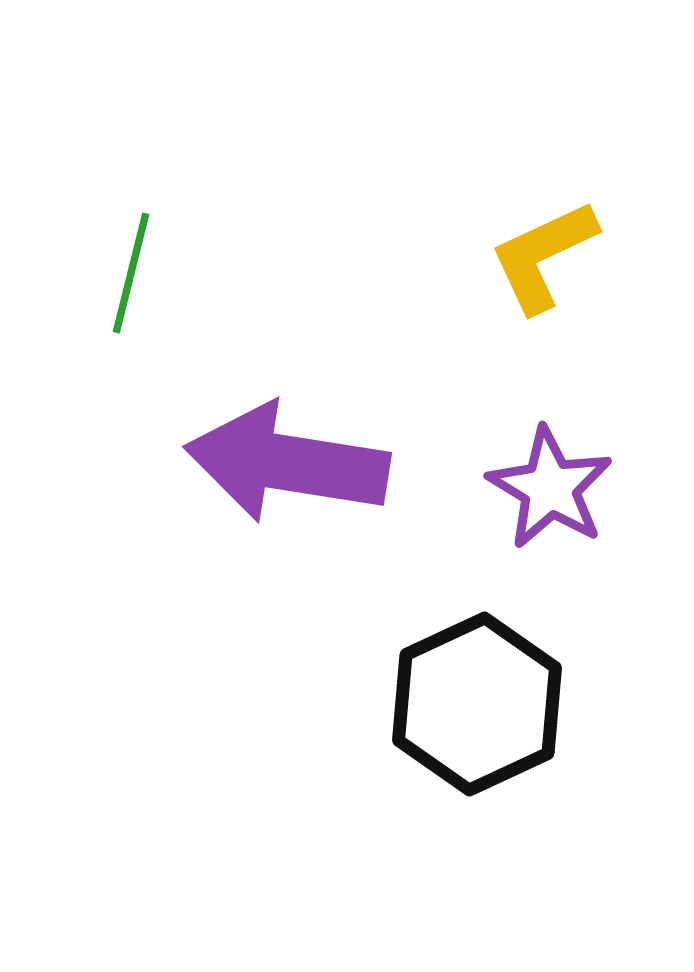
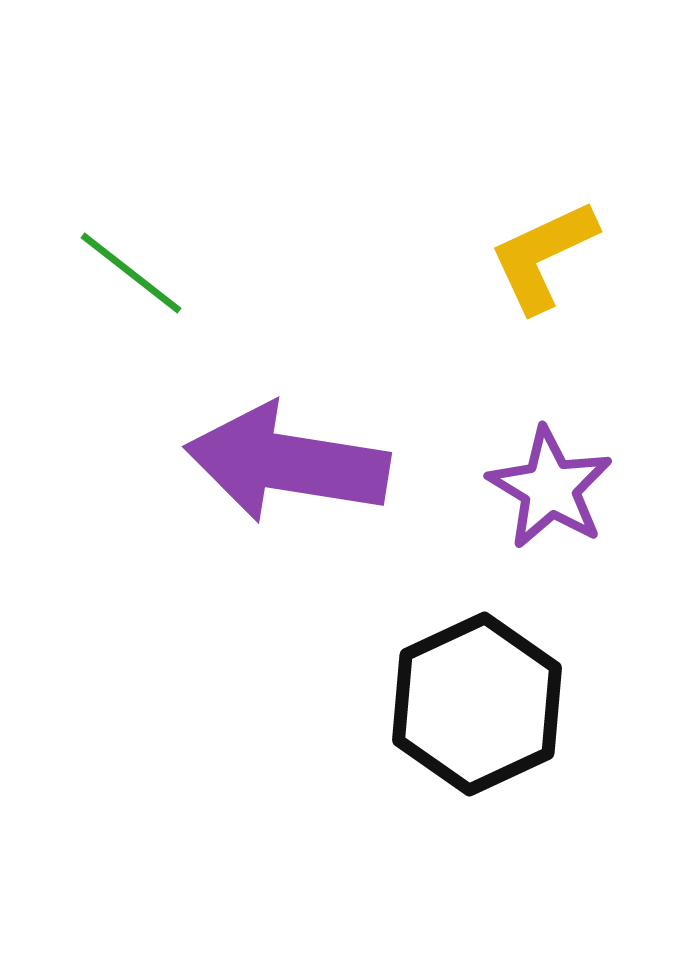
green line: rotated 66 degrees counterclockwise
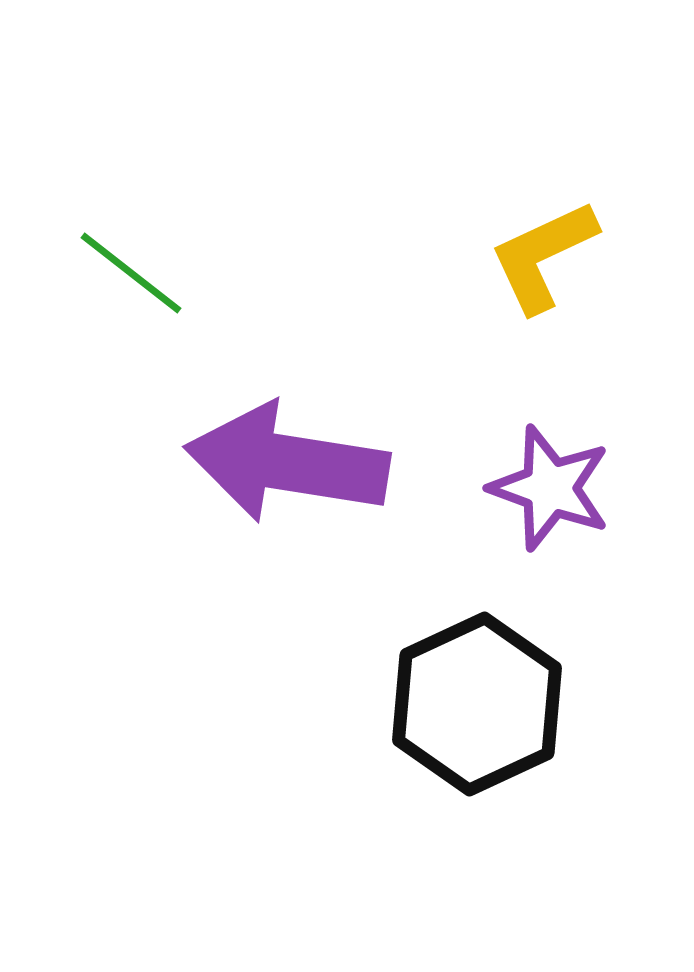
purple star: rotated 11 degrees counterclockwise
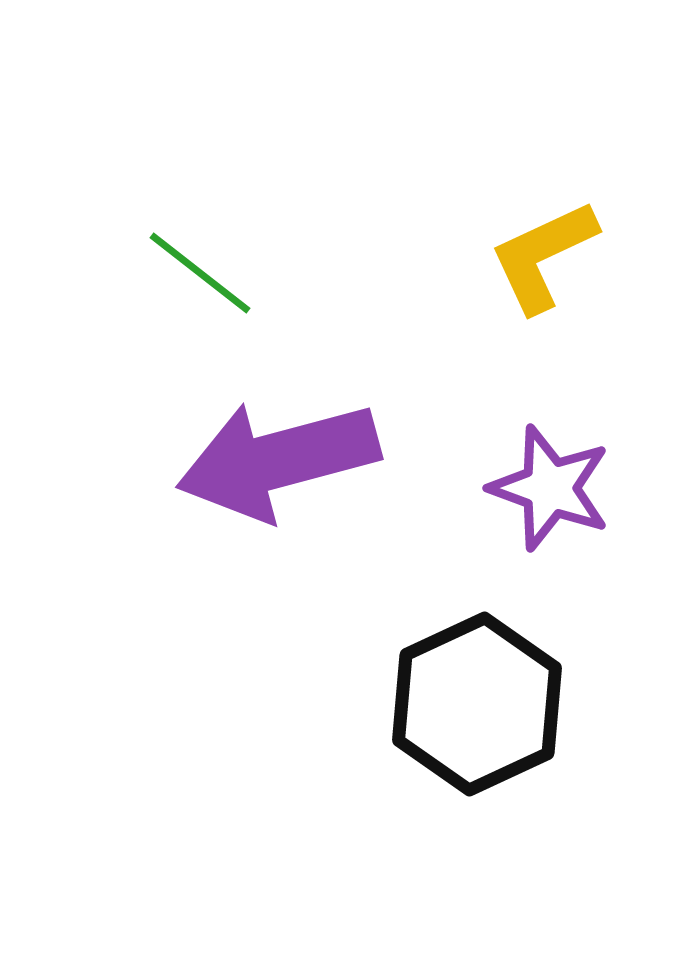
green line: moved 69 px right
purple arrow: moved 9 px left, 3 px up; rotated 24 degrees counterclockwise
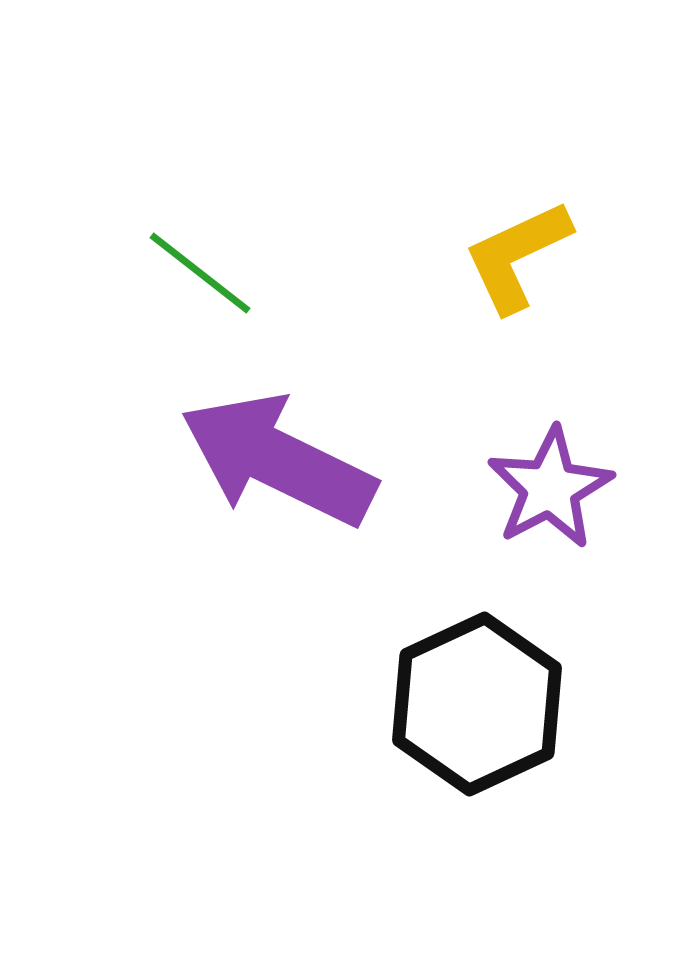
yellow L-shape: moved 26 px left
purple arrow: rotated 41 degrees clockwise
purple star: rotated 24 degrees clockwise
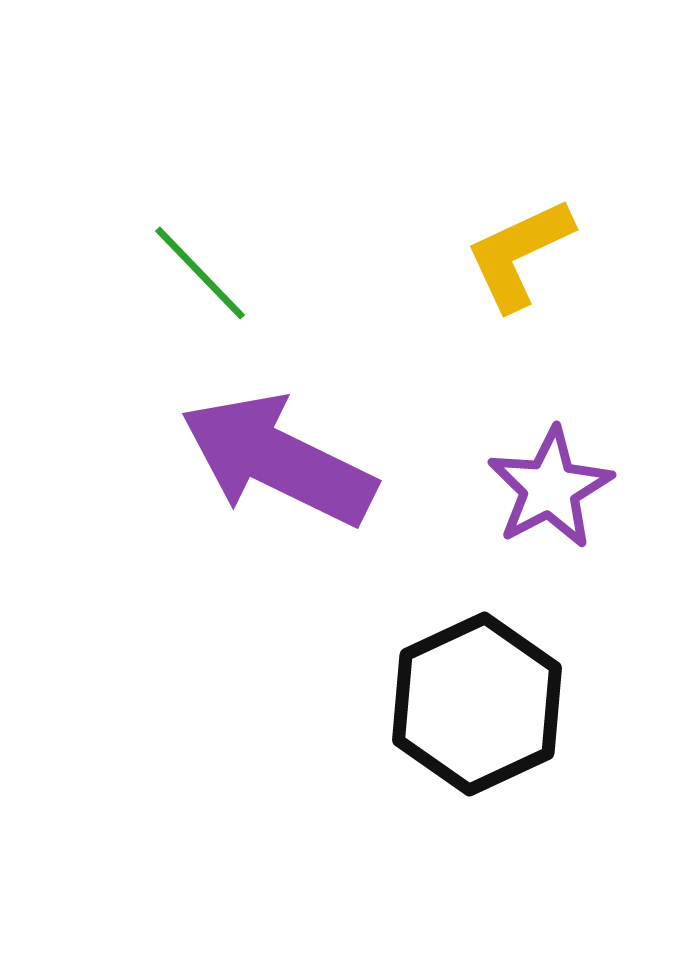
yellow L-shape: moved 2 px right, 2 px up
green line: rotated 8 degrees clockwise
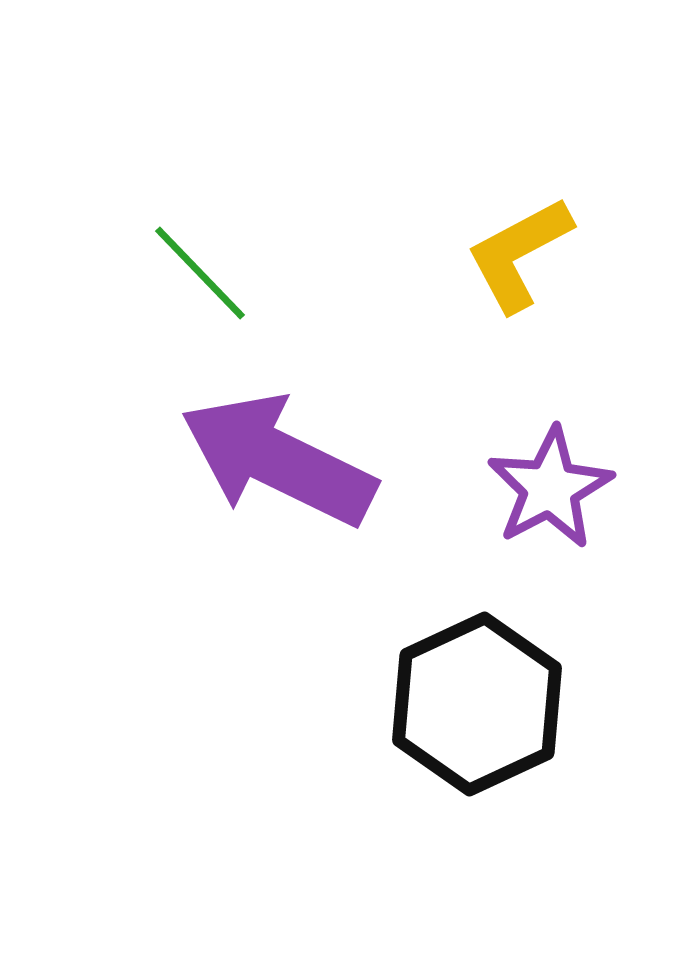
yellow L-shape: rotated 3 degrees counterclockwise
